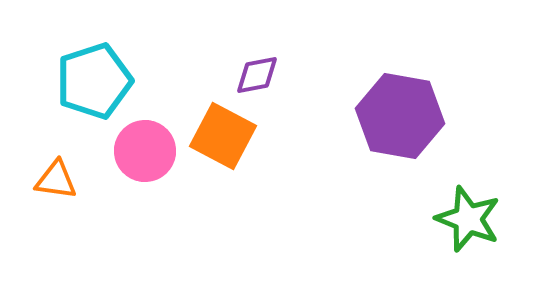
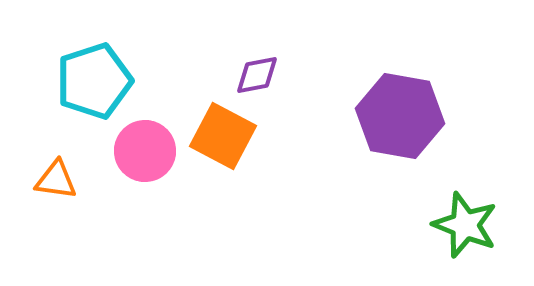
green star: moved 3 px left, 6 px down
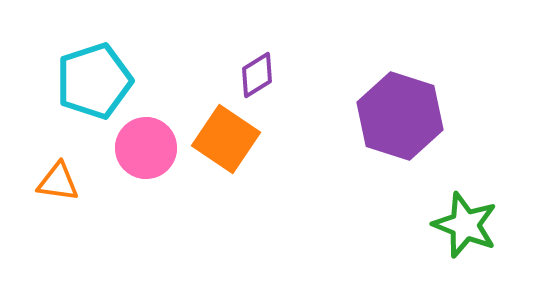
purple diamond: rotated 21 degrees counterclockwise
purple hexagon: rotated 8 degrees clockwise
orange square: moved 3 px right, 3 px down; rotated 6 degrees clockwise
pink circle: moved 1 px right, 3 px up
orange triangle: moved 2 px right, 2 px down
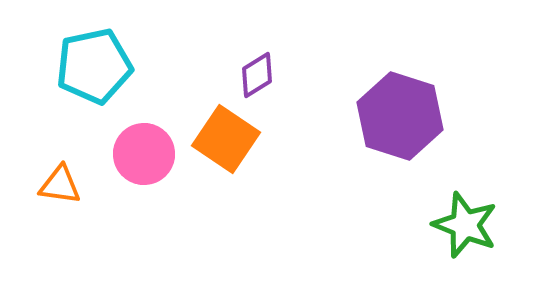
cyan pentagon: moved 15 px up; rotated 6 degrees clockwise
pink circle: moved 2 px left, 6 px down
orange triangle: moved 2 px right, 3 px down
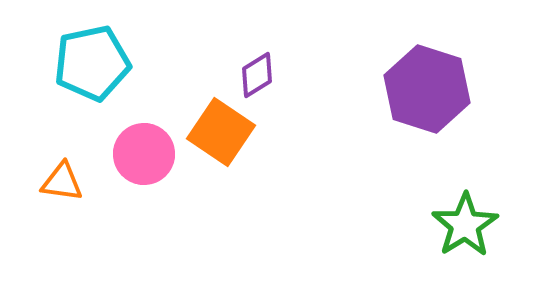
cyan pentagon: moved 2 px left, 3 px up
purple hexagon: moved 27 px right, 27 px up
orange square: moved 5 px left, 7 px up
orange triangle: moved 2 px right, 3 px up
green star: rotated 18 degrees clockwise
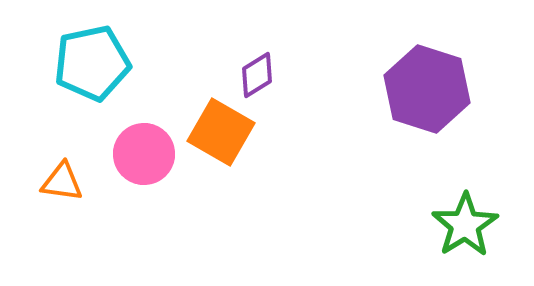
orange square: rotated 4 degrees counterclockwise
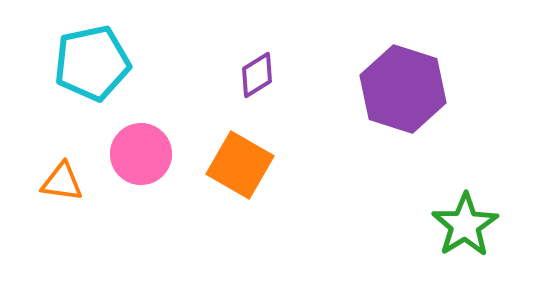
purple hexagon: moved 24 px left
orange square: moved 19 px right, 33 px down
pink circle: moved 3 px left
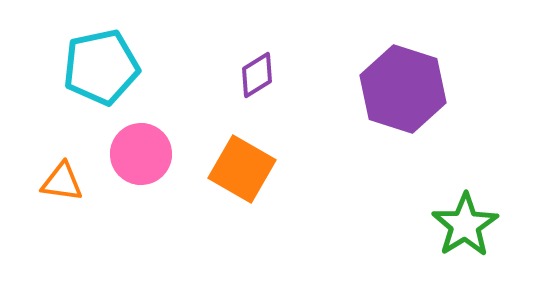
cyan pentagon: moved 9 px right, 4 px down
orange square: moved 2 px right, 4 px down
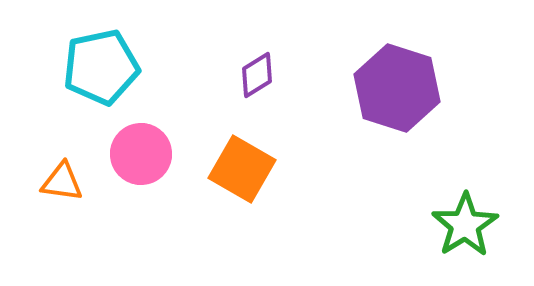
purple hexagon: moved 6 px left, 1 px up
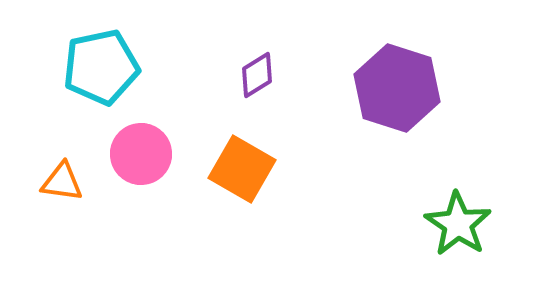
green star: moved 7 px left, 1 px up; rotated 6 degrees counterclockwise
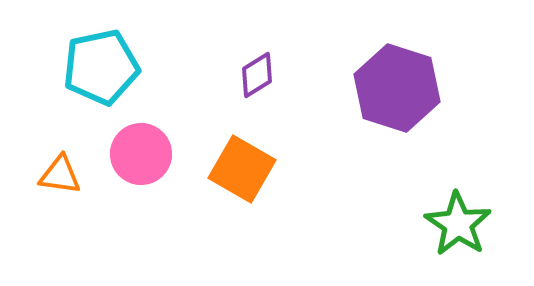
orange triangle: moved 2 px left, 7 px up
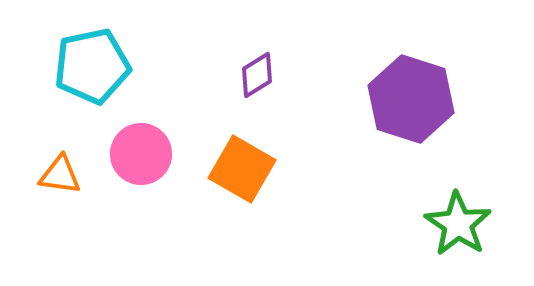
cyan pentagon: moved 9 px left, 1 px up
purple hexagon: moved 14 px right, 11 px down
